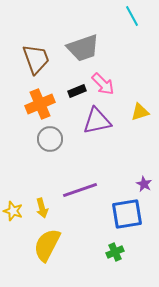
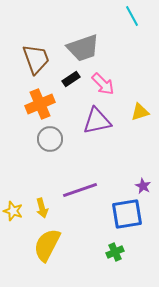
black rectangle: moved 6 px left, 12 px up; rotated 12 degrees counterclockwise
purple star: moved 1 px left, 2 px down
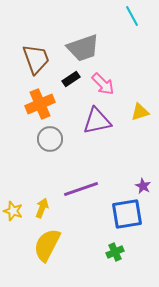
purple line: moved 1 px right, 1 px up
yellow arrow: rotated 144 degrees counterclockwise
